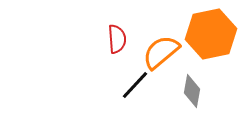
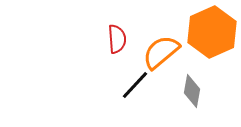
orange hexagon: moved 1 px right, 2 px up; rotated 12 degrees counterclockwise
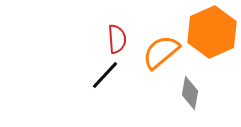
black line: moved 30 px left, 10 px up
gray diamond: moved 2 px left, 2 px down
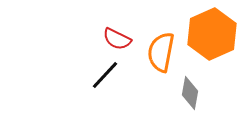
orange hexagon: moved 2 px down
red semicircle: rotated 120 degrees clockwise
orange semicircle: rotated 39 degrees counterclockwise
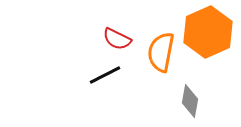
orange hexagon: moved 4 px left, 2 px up
black line: rotated 20 degrees clockwise
gray diamond: moved 8 px down
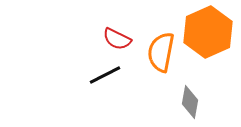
gray diamond: moved 1 px down
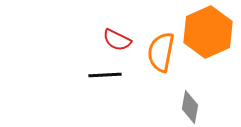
red semicircle: moved 1 px down
black line: rotated 24 degrees clockwise
gray diamond: moved 5 px down
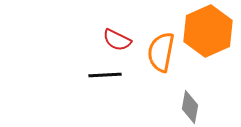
orange hexagon: moved 1 px up
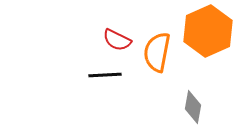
orange semicircle: moved 4 px left
gray diamond: moved 3 px right
